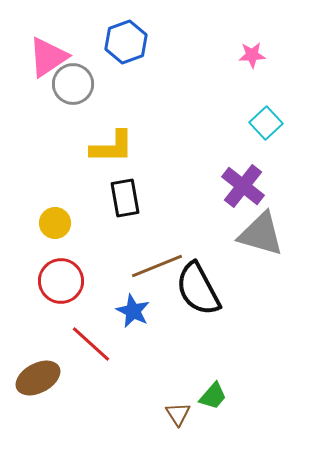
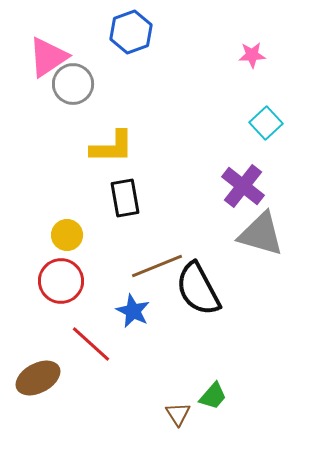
blue hexagon: moved 5 px right, 10 px up
yellow circle: moved 12 px right, 12 px down
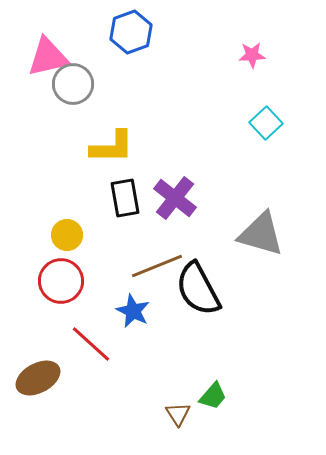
pink triangle: rotated 21 degrees clockwise
purple cross: moved 68 px left, 12 px down
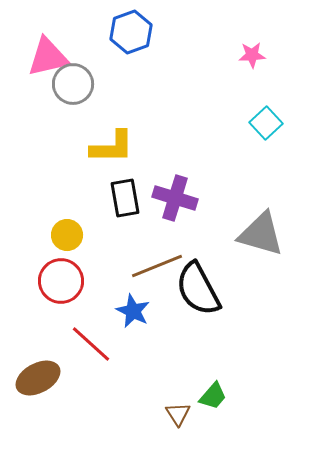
purple cross: rotated 21 degrees counterclockwise
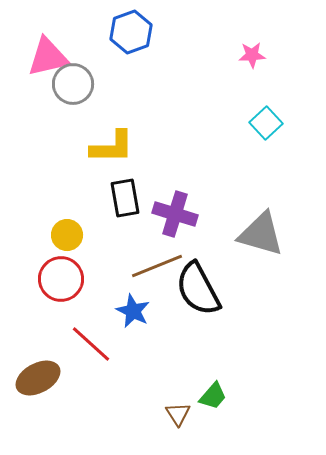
purple cross: moved 16 px down
red circle: moved 2 px up
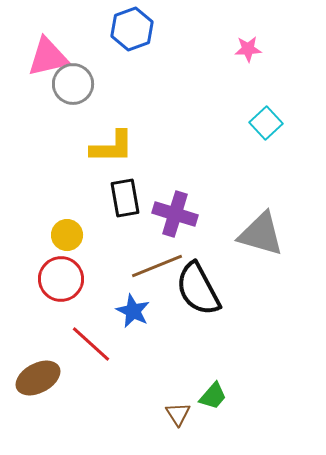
blue hexagon: moved 1 px right, 3 px up
pink star: moved 4 px left, 6 px up
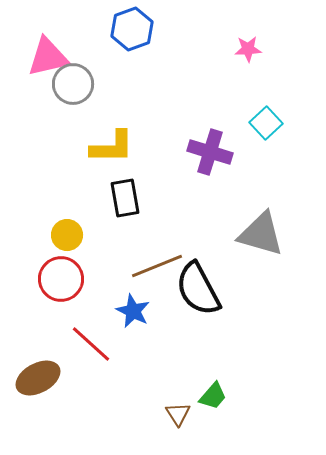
purple cross: moved 35 px right, 62 px up
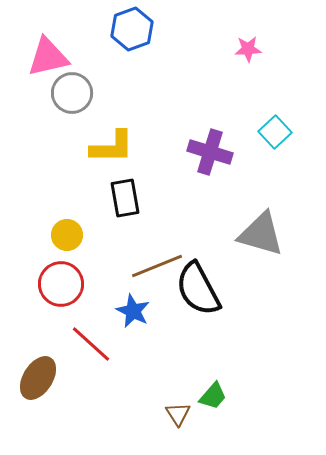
gray circle: moved 1 px left, 9 px down
cyan square: moved 9 px right, 9 px down
red circle: moved 5 px down
brown ellipse: rotated 30 degrees counterclockwise
